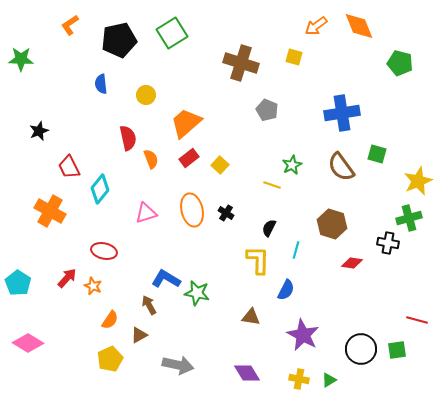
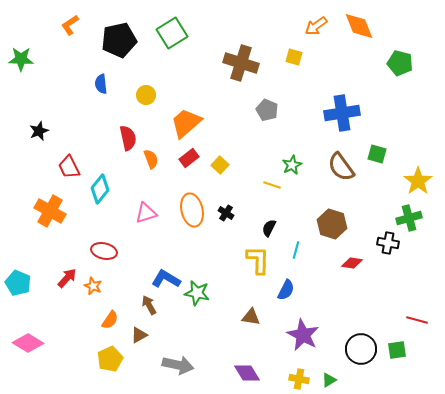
yellow star at (418, 181): rotated 12 degrees counterclockwise
cyan pentagon at (18, 283): rotated 10 degrees counterclockwise
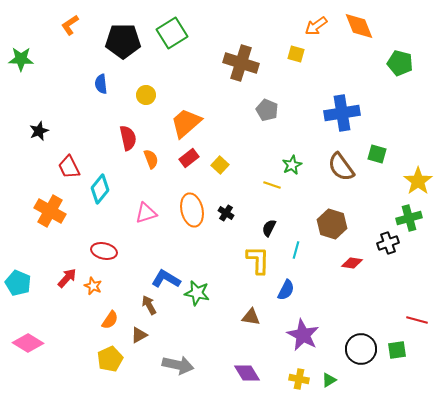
black pentagon at (119, 40): moved 4 px right, 1 px down; rotated 12 degrees clockwise
yellow square at (294, 57): moved 2 px right, 3 px up
black cross at (388, 243): rotated 30 degrees counterclockwise
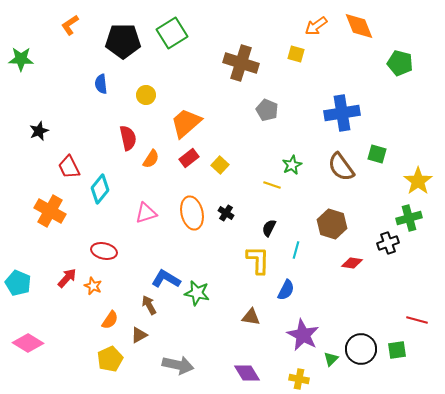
orange semicircle at (151, 159): rotated 54 degrees clockwise
orange ellipse at (192, 210): moved 3 px down
green triangle at (329, 380): moved 2 px right, 21 px up; rotated 14 degrees counterclockwise
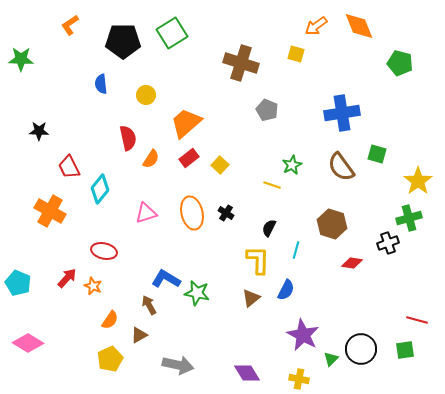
black star at (39, 131): rotated 24 degrees clockwise
brown triangle at (251, 317): moved 19 px up; rotated 48 degrees counterclockwise
green square at (397, 350): moved 8 px right
